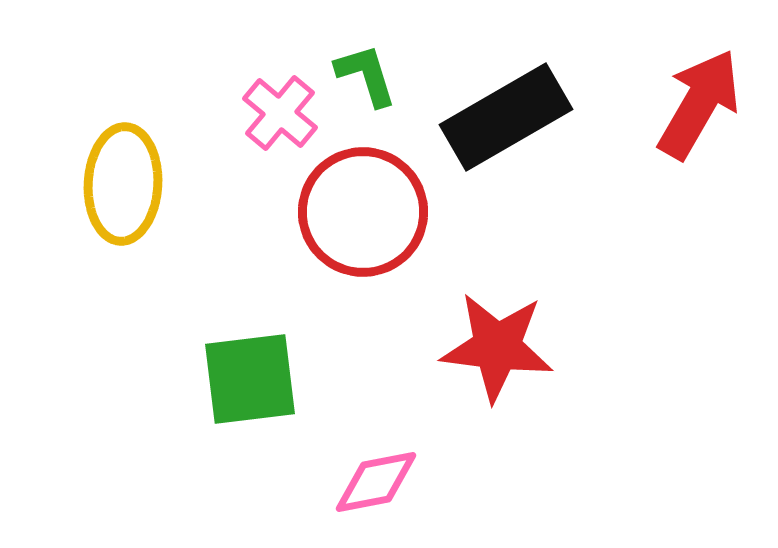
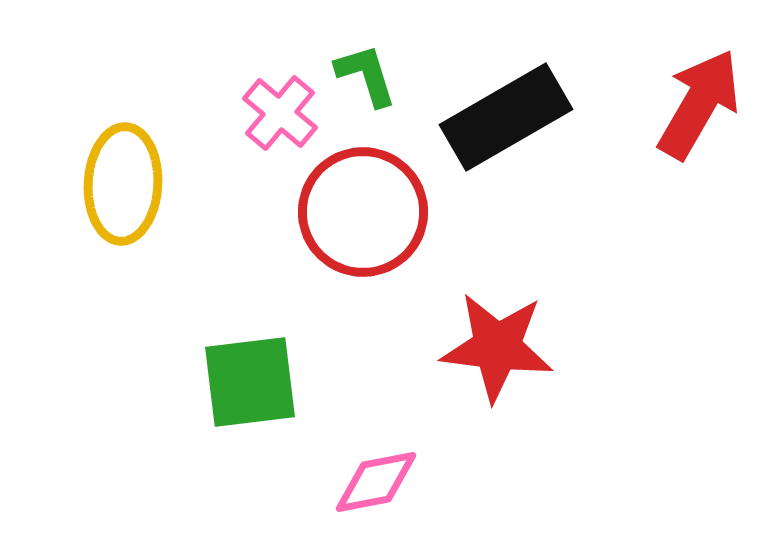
green square: moved 3 px down
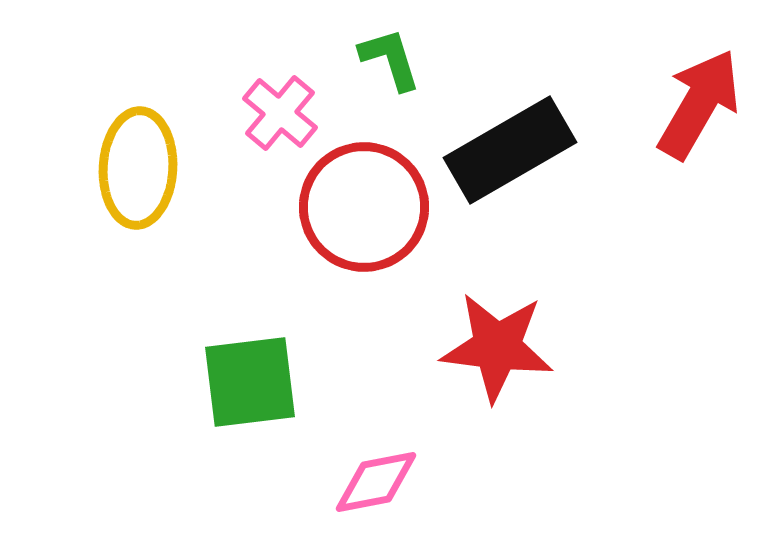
green L-shape: moved 24 px right, 16 px up
black rectangle: moved 4 px right, 33 px down
yellow ellipse: moved 15 px right, 16 px up
red circle: moved 1 px right, 5 px up
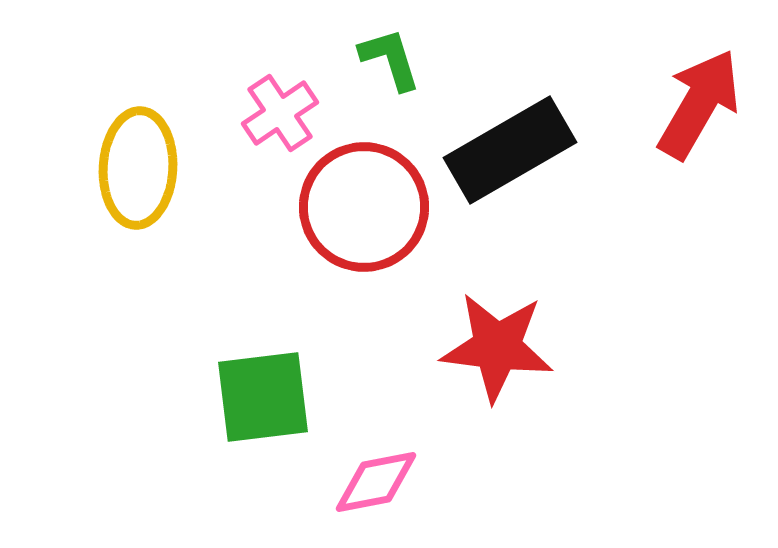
pink cross: rotated 16 degrees clockwise
green square: moved 13 px right, 15 px down
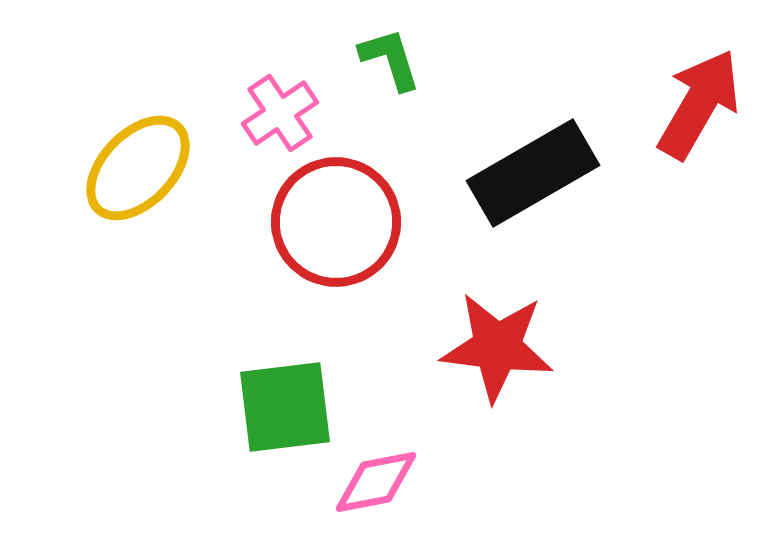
black rectangle: moved 23 px right, 23 px down
yellow ellipse: rotated 41 degrees clockwise
red circle: moved 28 px left, 15 px down
green square: moved 22 px right, 10 px down
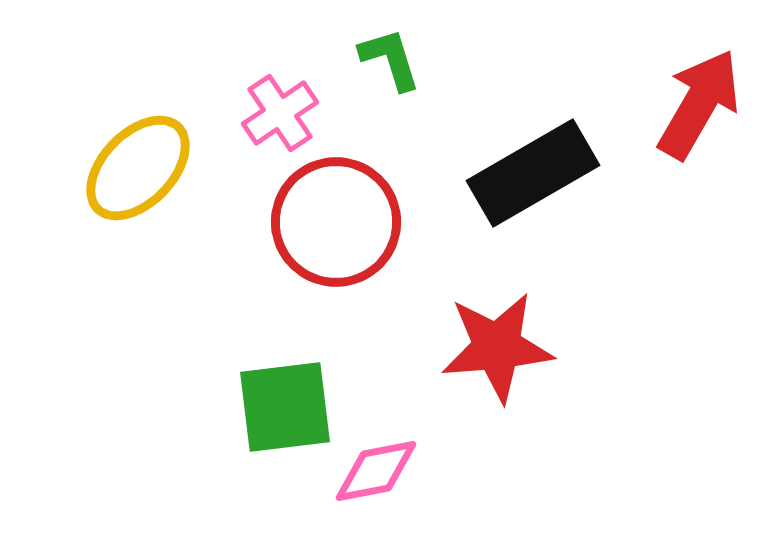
red star: rotated 12 degrees counterclockwise
pink diamond: moved 11 px up
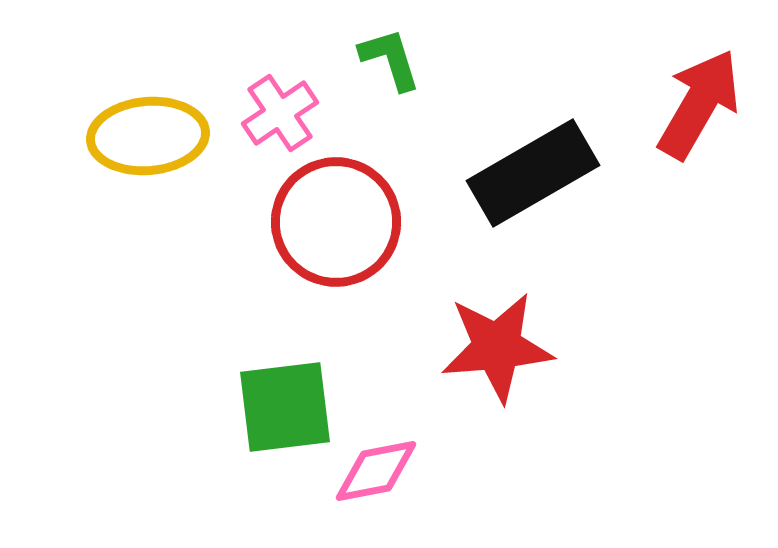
yellow ellipse: moved 10 px right, 32 px up; rotated 41 degrees clockwise
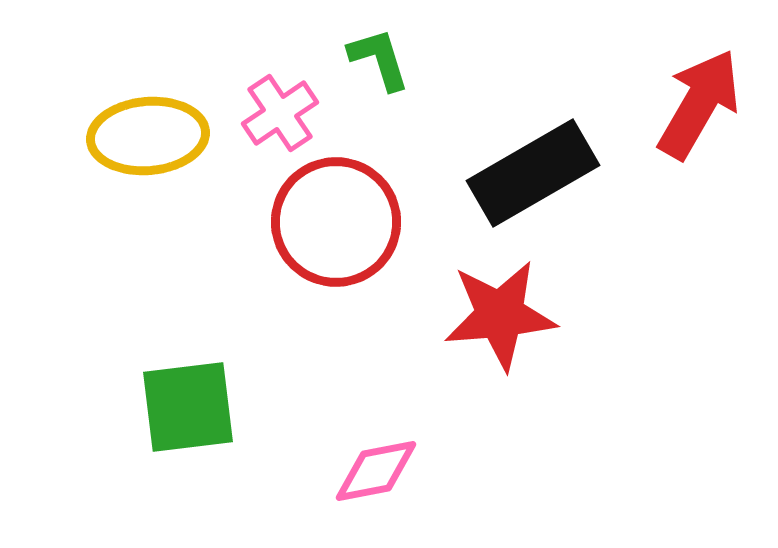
green L-shape: moved 11 px left
red star: moved 3 px right, 32 px up
green square: moved 97 px left
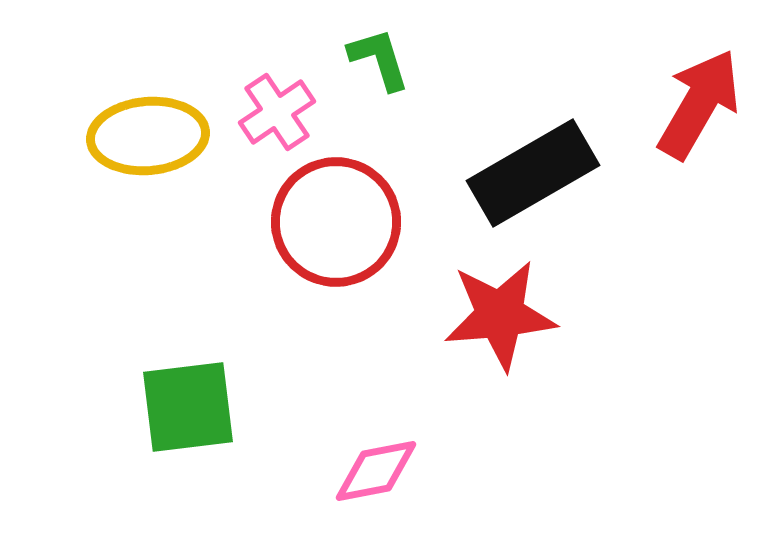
pink cross: moved 3 px left, 1 px up
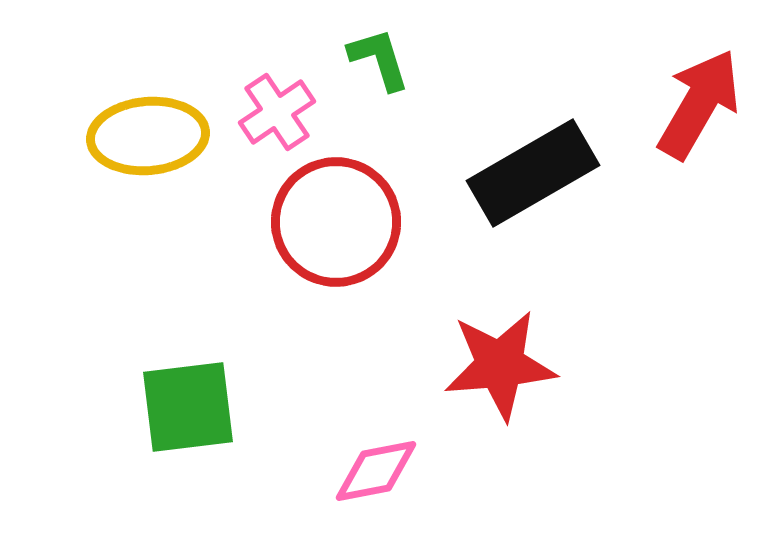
red star: moved 50 px down
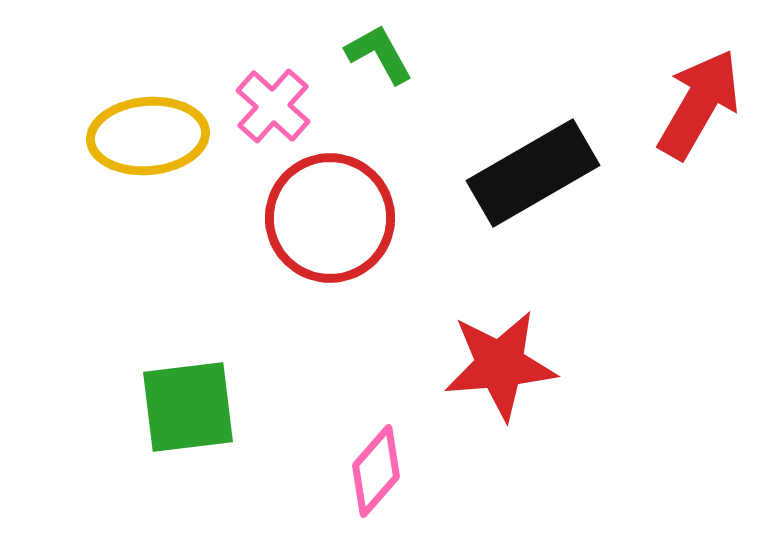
green L-shape: moved 5 px up; rotated 12 degrees counterclockwise
pink cross: moved 4 px left, 6 px up; rotated 14 degrees counterclockwise
red circle: moved 6 px left, 4 px up
pink diamond: rotated 38 degrees counterclockwise
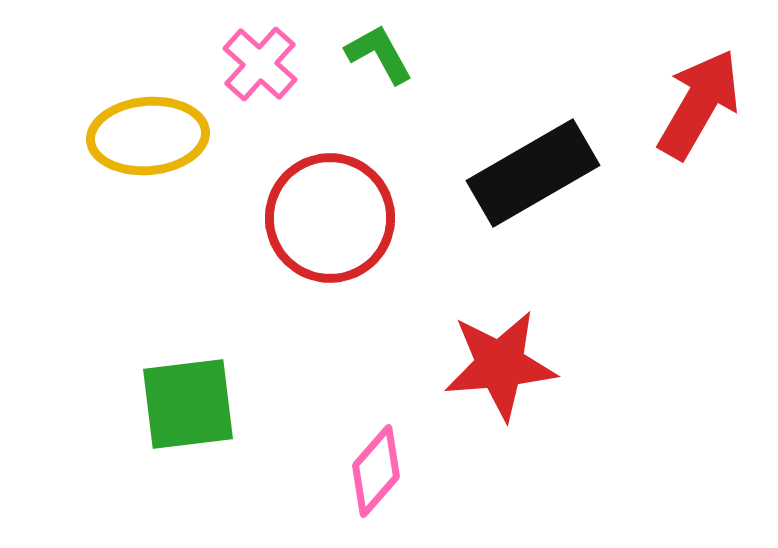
pink cross: moved 13 px left, 42 px up
green square: moved 3 px up
